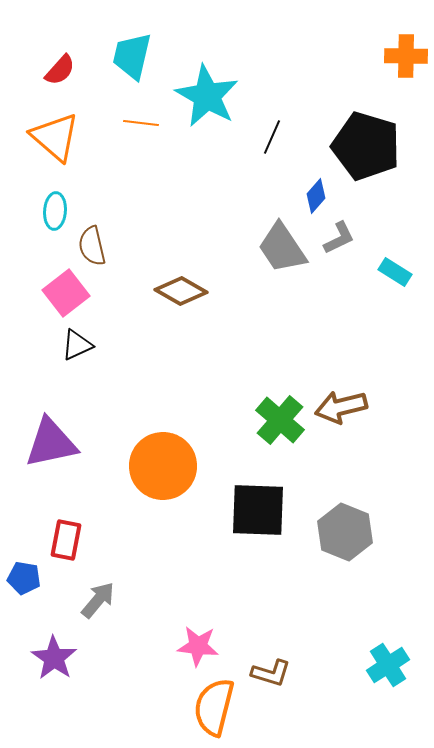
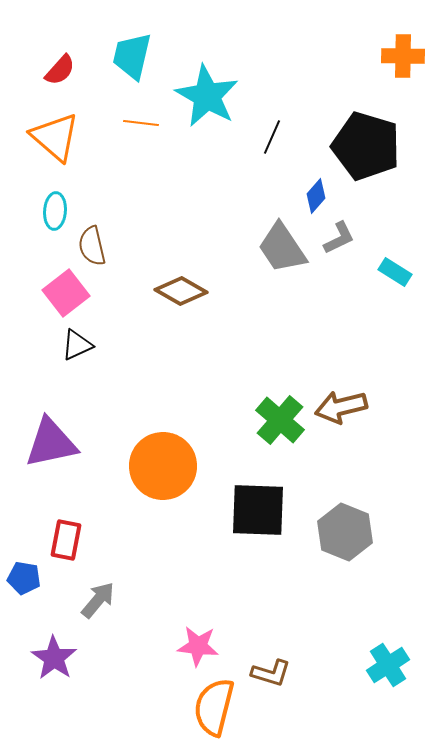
orange cross: moved 3 px left
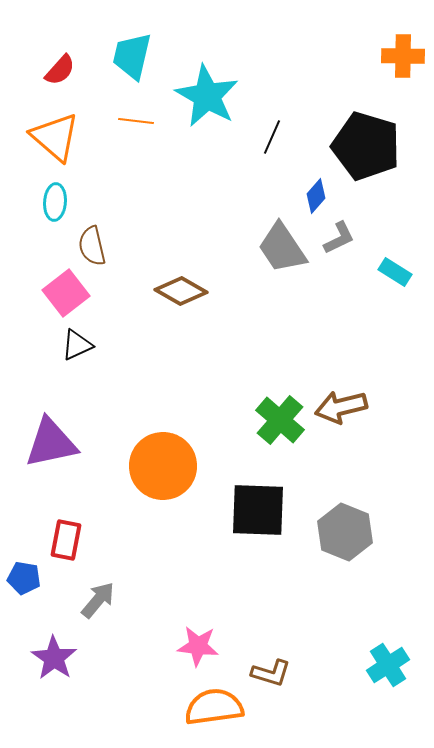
orange line: moved 5 px left, 2 px up
cyan ellipse: moved 9 px up
orange semicircle: rotated 68 degrees clockwise
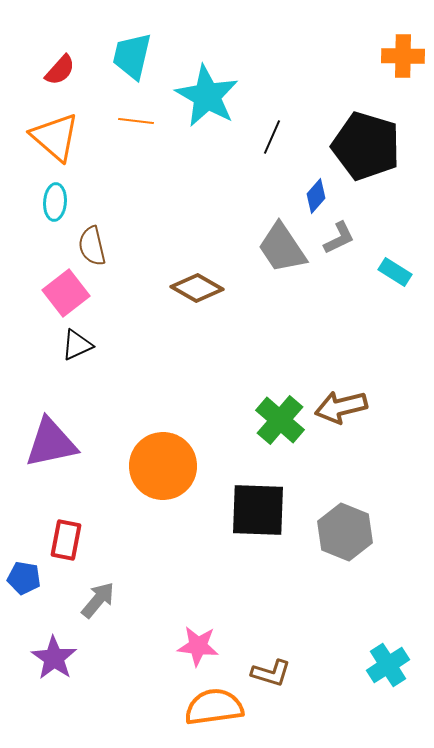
brown diamond: moved 16 px right, 3 px up
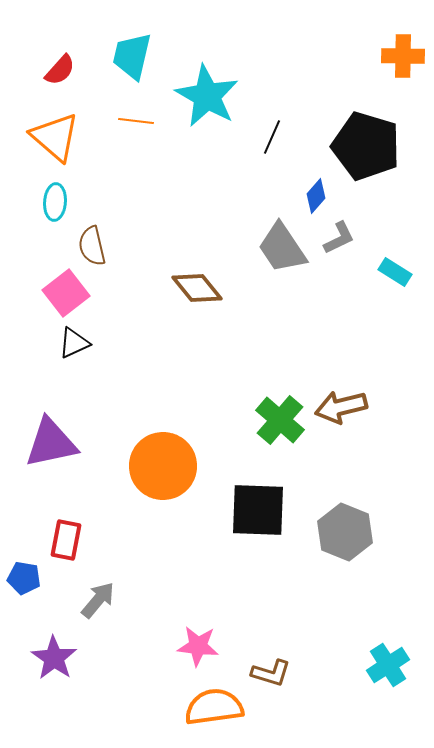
brown diamond: rotated 21 degrees clockwise
black triangle: moved 3 px left, 2 px up
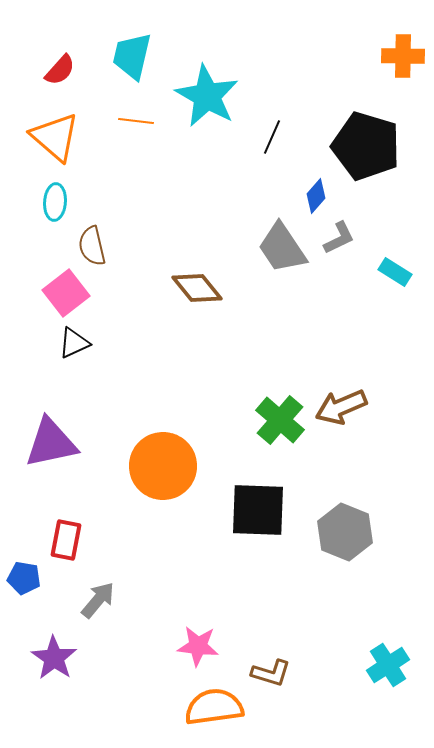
brown arrow: rotated 9 degrees counterclockwise
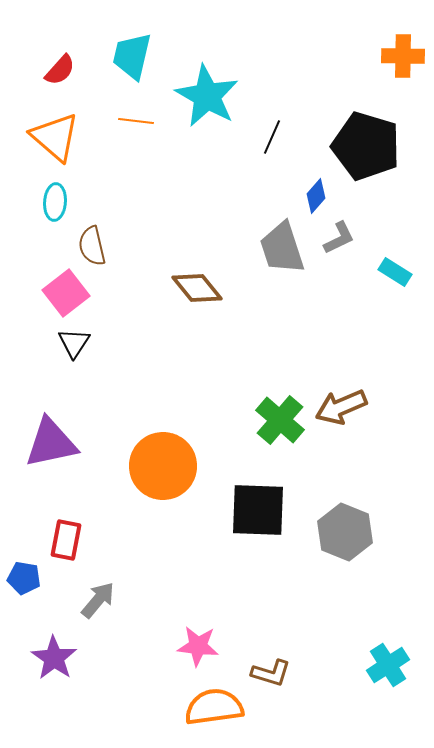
gray trapezoid: rotated 16 degrees clockwise
black triangle: rotated 32 degrees counterclockwise
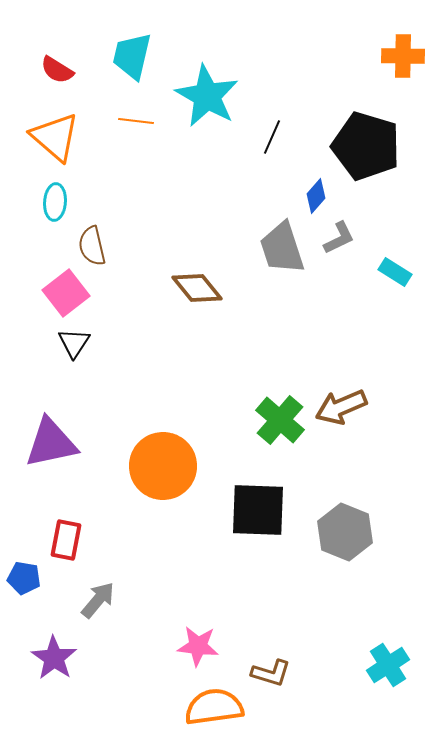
red semicircle: moved 3 px left; rotated 80 degrees clockwise
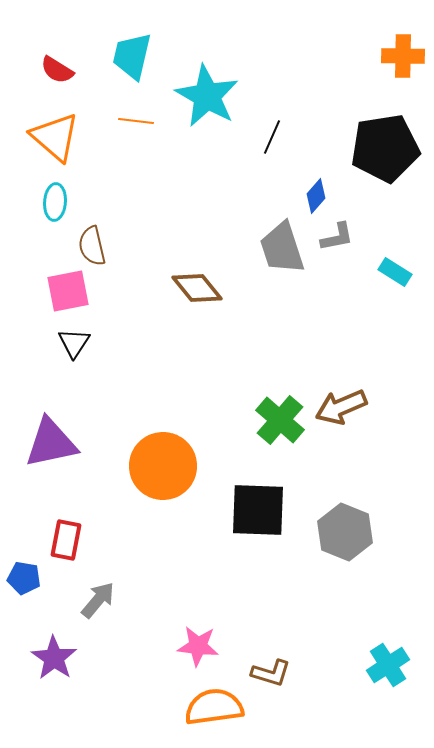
black pentagon: moved 19 px right, 2 px down; rotated 26 degrees counterclockwise
gray L-shape: moved 2 px left, 1 px up; rotated 15 degrees clockwise
pink square: moved 2 px right, 2 px up; rotated 27 degrees clockwise
